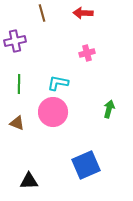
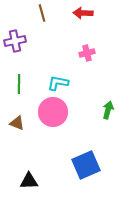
green arrow: moved 1 px left, 1 px down
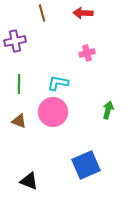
brown triangle: moved 2 px right, 2 px up
black triangle: rotated 24 degrees clockwise
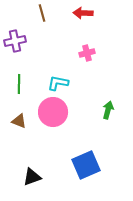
black triangle: moved 3 px right, 4 px up; rotated 42 degrees counterclockwise
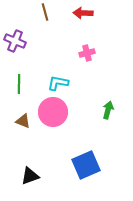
brown line: moved 3 px right, 1 px up
purple cross: rotated 35 degrees clockwise
brown triangle: moved 4 px right
black triangle: moved 2 px left, 1 px up
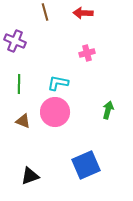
pink circle: moved 2 px right
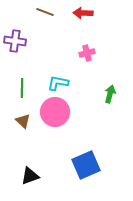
brown line: rotated 54 degrees counterclockwise
purple cross: rotated 15 degrees counterclockwise
green line: moved 3 px right, 4 px down
green arrow: moved 2 px right, 16 px up
brown triangle: rotated 21 degrees clockwise
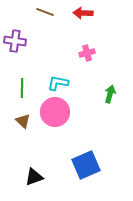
black triangle: moved 4 px right, 1 px down
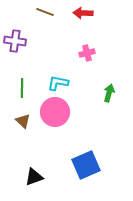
green arrow: moved 1 px left, 1 px up
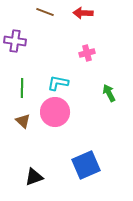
green arrow: rotated 42 degrees counterclockwise
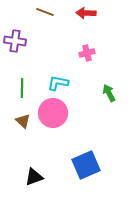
red arrow: moved 3 px right
pink circle: moved 2 px left, 1 px down
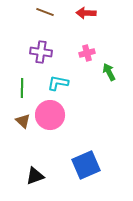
purple cross: moved 26 px right, 11 px down
green arrow: moved 21 px up
pink circle: moved 3 px left, 2 px down
black triangle: moved 1 px right, 1 px up
